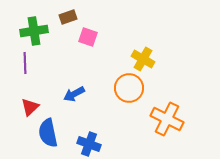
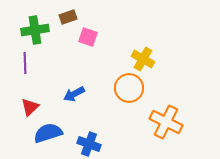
green cross: moved 1 px right, 1 px up
orange cross: moved 1 px left, 3 px down
blue semicircle: rotated 84 degrees clockwise
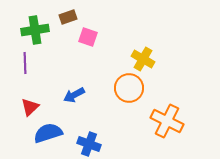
blue arrow: moved 1 px down
orange cross: moved 1 px right, 1 px up
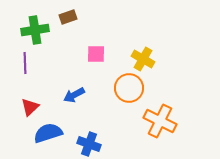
pink square: moved 8 px right, 17 px down; rotated 18 degrees counterclockwise
orange cross: moved 7 px left
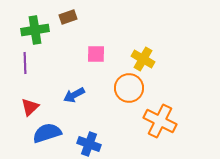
blue semicircle: moved 1 px left
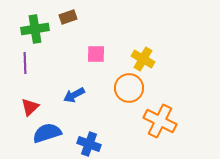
green cross: moved 1 px up
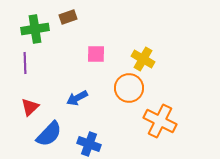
blue arrow: moved 3 px right, 3 px down
blue semicircle: moved 2 px right, 1 px down; rotated 152 degrees clockwise
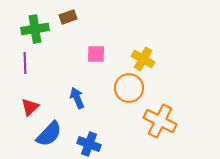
blue arrow: rotated 95 degrees clockwise
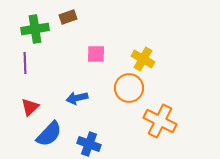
blue arrow: rotated 80 degrees counterclockwise
